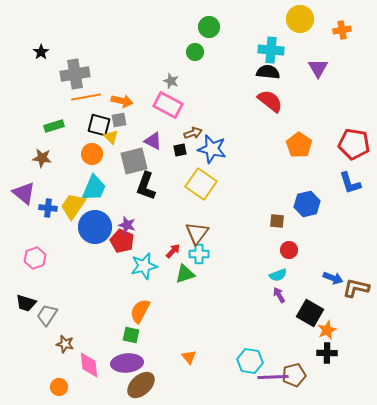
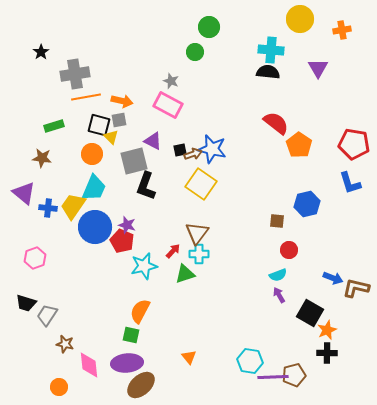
red semicircle at (270, 101): moved 6 px right, 22 px down
brown arrow at (193, 133): moved 21 px down
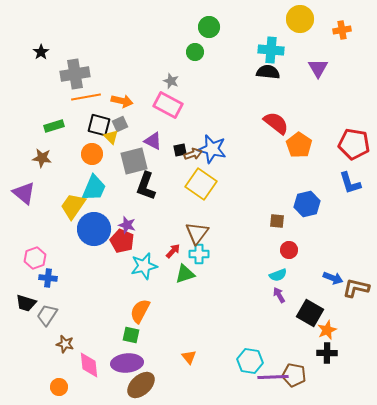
gray square at (119, 120): moved 1 px right, 4 px down; rotated 14 degrees counterclockwise
blue cross at (48, 208): moved 70 px down
blue circle at (95, 227): moved 1 px left, 2 px down
brown pentagon at (294, 375): rotated 25 degrees clockwise
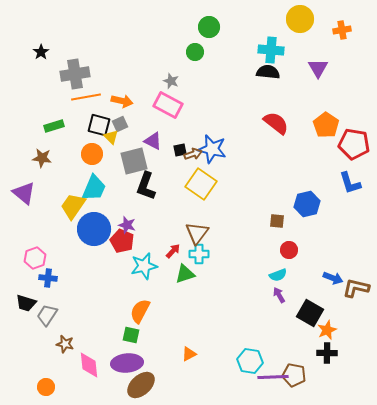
orange pentagon at (299, 145): moved 27 px right, 20 px up
orange triangle at (189, 357): moved 3 px up; rotated 42 degrees clockwise
orange circle at (59, 387): moved 13 px left
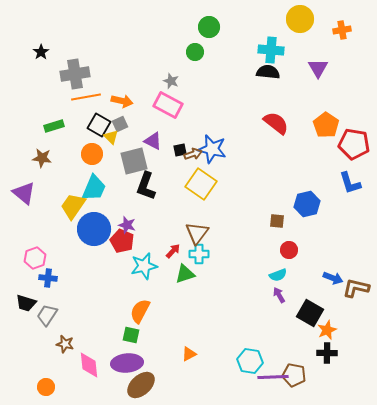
black square at (99, 125): rotated 15 degrees clockwise
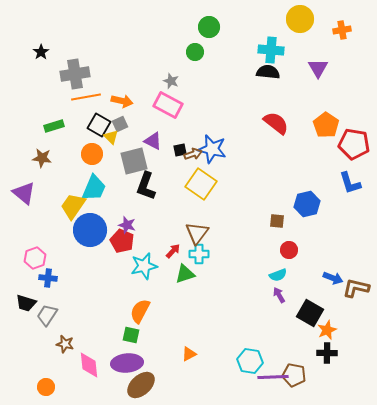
blue circle at (94, 229): moved 4 px left, 1 px down
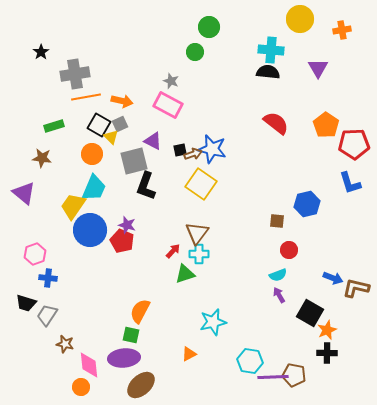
red pentagon at (354, 144): rotated 12 degrees counterclockwise
pink hexagon at (35, 258): moved 4 px up
cyan star at (144, 266): moved 69 px right, 56 px down
purple ellipse at (127, 363): moved 3 px left, 5 px up
orange circle at (46, 387): moved 35 px right
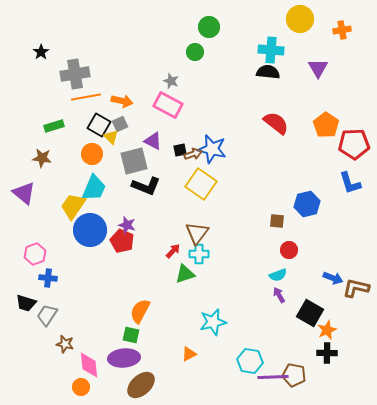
black L-shape at (146, 186): rotated 88 degrees counterclockwise
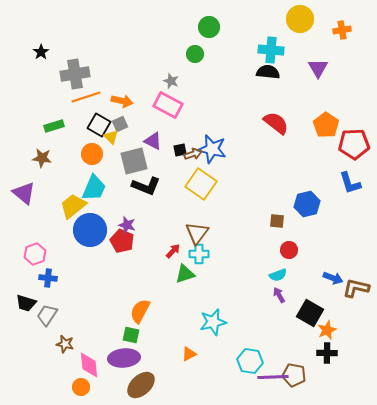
green circle at (195, 52): moved 2 px down
orange line at (86, 97): rotated 8 degrees counterclockwise
yellow trapezoid at (73, 206): rotated 16 degrees clockwise
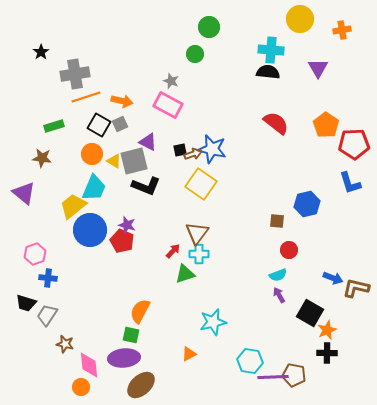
yellow triangle at (111, 137): moved 3 px right, 24 px down; rotated 14 degrees counterclockwise
purple triangle at (153, 141): moved 5 px left, 1 px down
